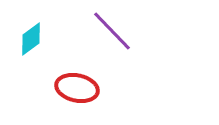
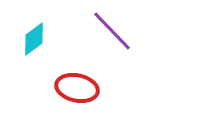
cyan diamond: moved 3 px right
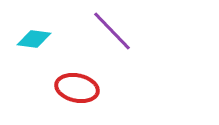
cyan diamond: rotated 44 degrees clockwise
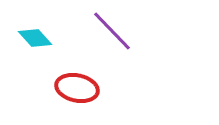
cyan diamond: moved 1 px right, 1 px up; rotated 40 degrees clockwise
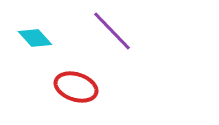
red ellipse: moved 1 px left, 1 px up; rotated 6 degrees clockwise
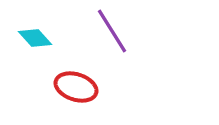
purple line: rotated 12 degrees clockwise
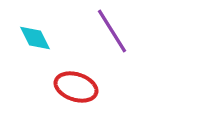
cyan diamond: rotated 16 degrees clockwise
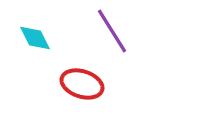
red ellipse: moved 6 px right, 3 px up
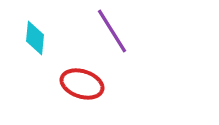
cyan diamond: rotated 32 degrees clockwise
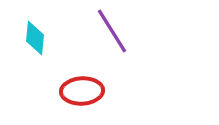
red ellipse: moved 7 px down; rotated 21 degrees counterclockwise
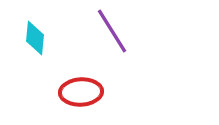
red ellipse: moved 1 px left, 1 px down
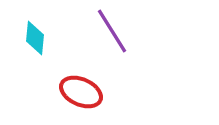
red ellipse: rotated 27 degrees clockwise
